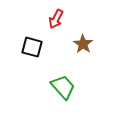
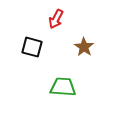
brown star: moved 1 px right, 3 px down
green trapezoid: rotated 44 degrees counterclockwise
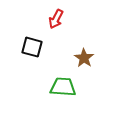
brown star: moved 11 px down
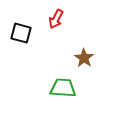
black square: moved 11 px left, 14 px up
green trapezoid: moved 1 px down
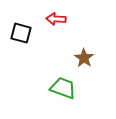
red arrow: rotated 66 degrees clockwise
green trapezoid: rotated 16 degrees clockwise
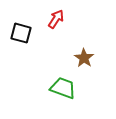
red arrow: rotated 120 degrees clockwise
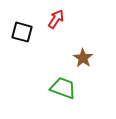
black square: moved 1 px right, 1 px up
brown star: moved 1 px left
